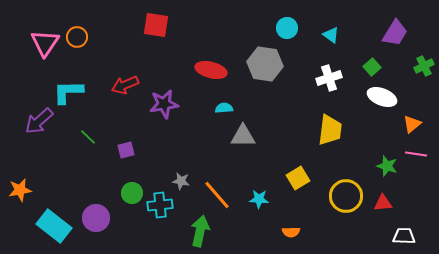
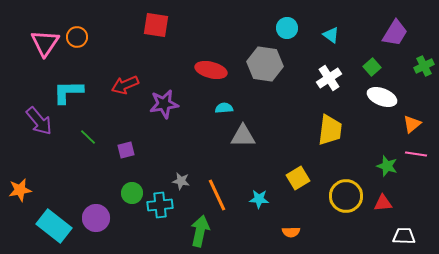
white cross: rotated 15 degrees counterclockwise
purple arrow: rotated 88 degrees counterclockwise
orange line: rotated 16 degrees clockwise
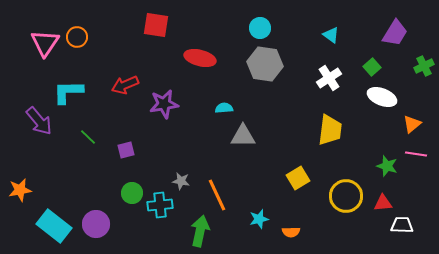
cyan circle: moved 27 px left
red ellipse: moved 11 px left, 12 px up
cyan star: moved 20 px down; rotated 18 degrees counterclockwise
purple circle: moved 6 px down
white trapezoid: moved 2 px left, 11 px up
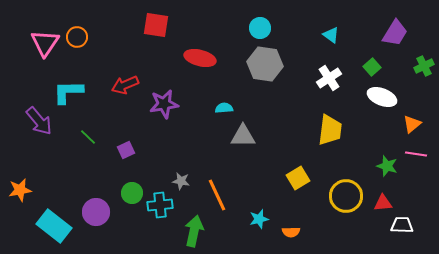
purple square: rotated 12 degrees counterclockwise
purple circle: moved 12 px up
green arrow: moved 6 px left
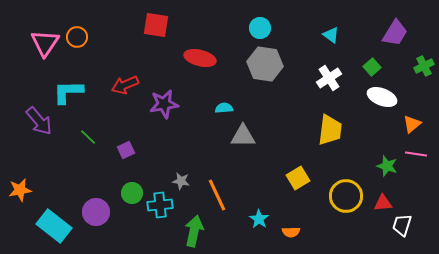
cyan star: rotated 24 degrees counterclockwise
white trapezoid: rotated 75 degrees counterclockwise
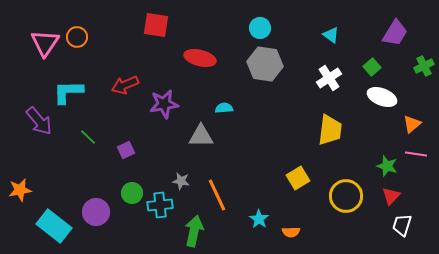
gray triangle: moved 42 px left
red triangle: moved 8 px right, 7 px up; rotated 42 degrees counterclockwise
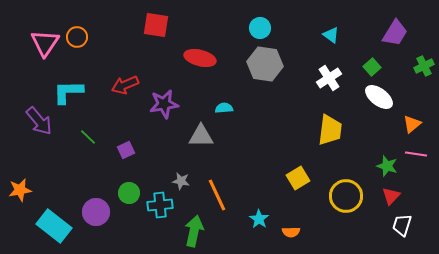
white ellipse: moved 3 px left; rotated 16 degrees clockwise
green circle: moved 3 px left
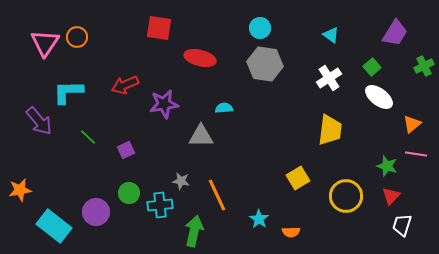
red square: moved 3 px right, 3 px down
